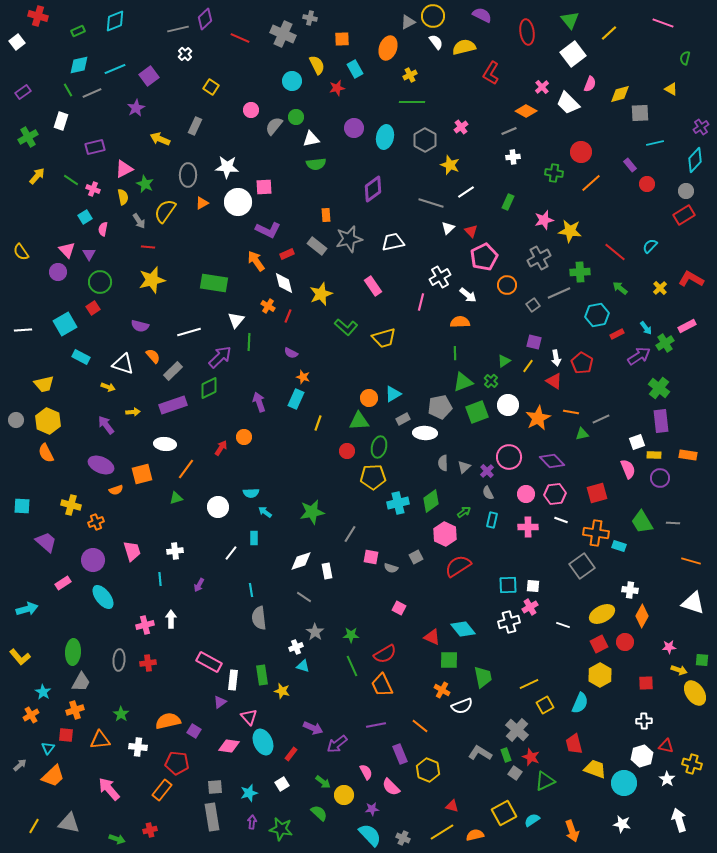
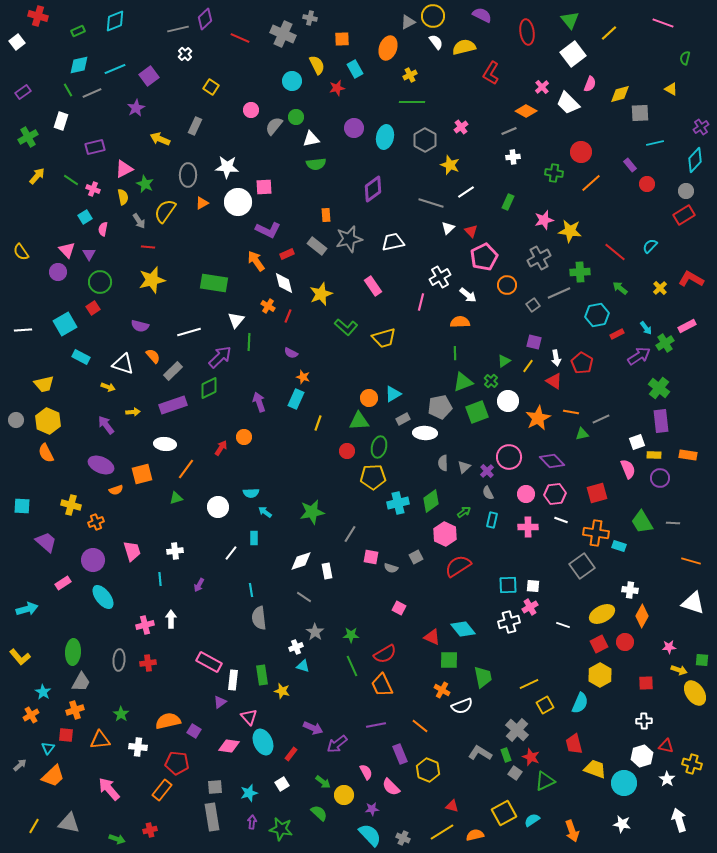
white circle at (508, 405): moved 4 px up
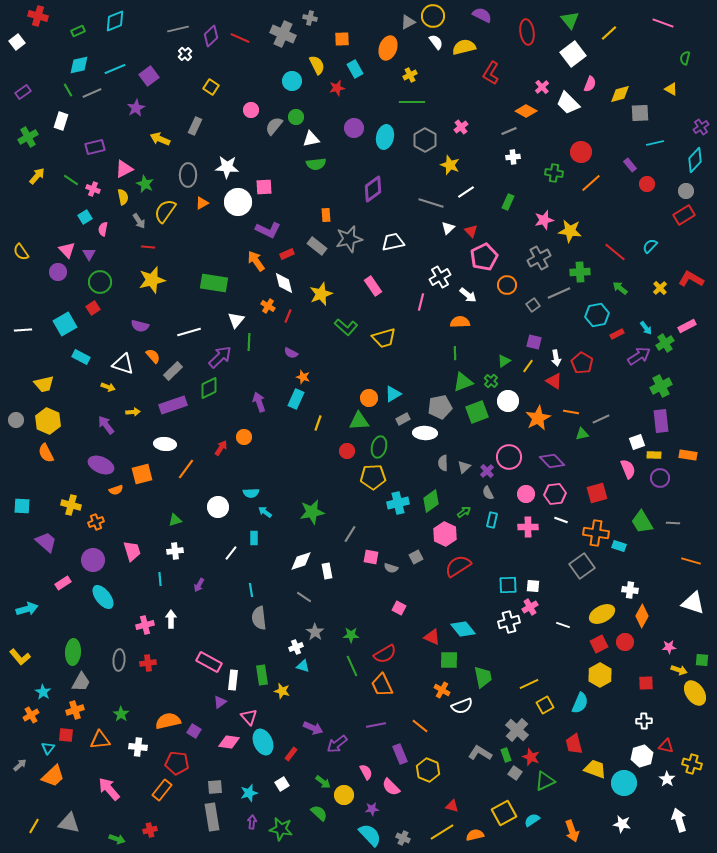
purple diamond at (205, 19): moved 6 px right, 17 px down
green cross at (659, 388): moved 2 px right, 2 px up; rotated 25 degrees clockwise
green triangle at (176, 498): moved 1 px left, 22 px down
pink diamond at (229, 746): moved 4 px up
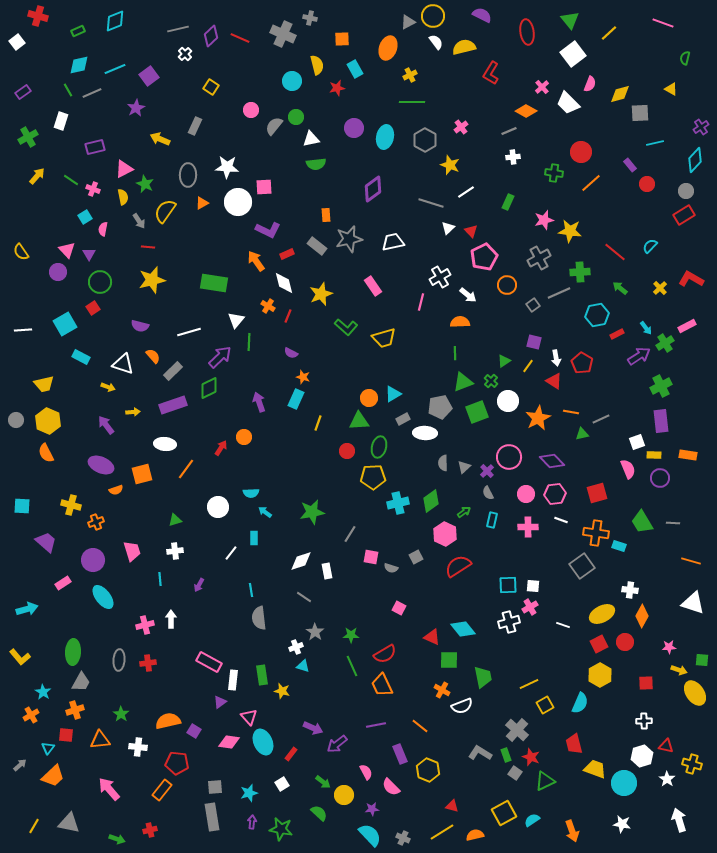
yellow semicircle at (317, 65): rotated 12 degrees clockwise
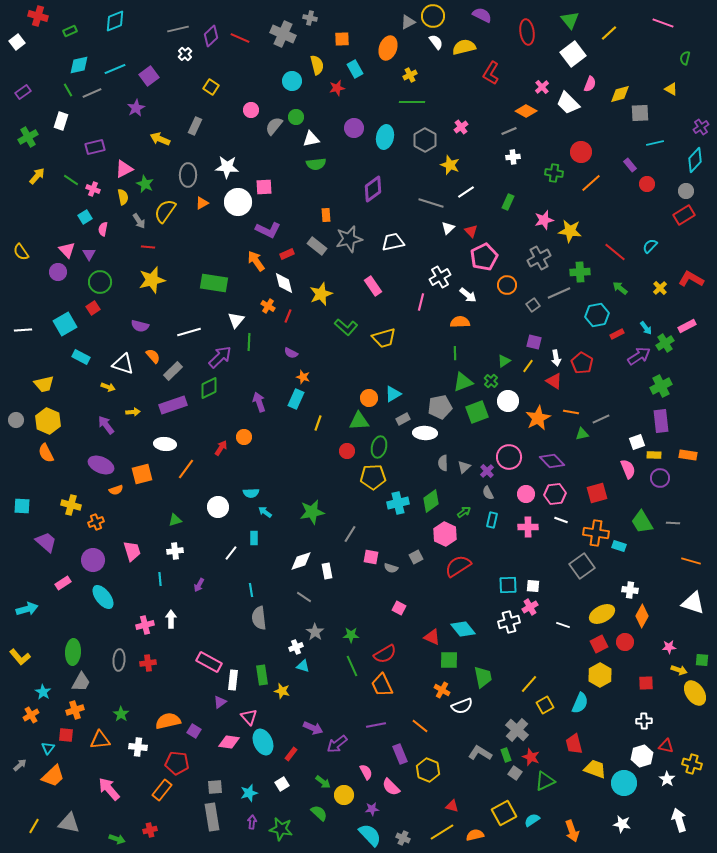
green rectangle at (78, 31): moved 8 px left
yellow line at (529, 684): rotated 24 degrees counterclockwise
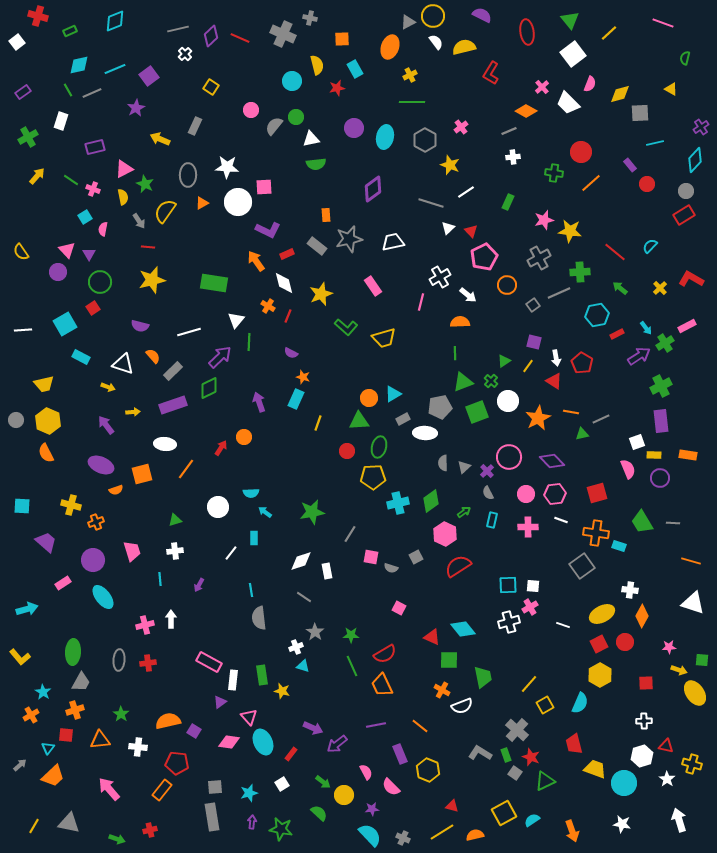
orange ellipse at (388, 48): moved 2 px right, 1 px up
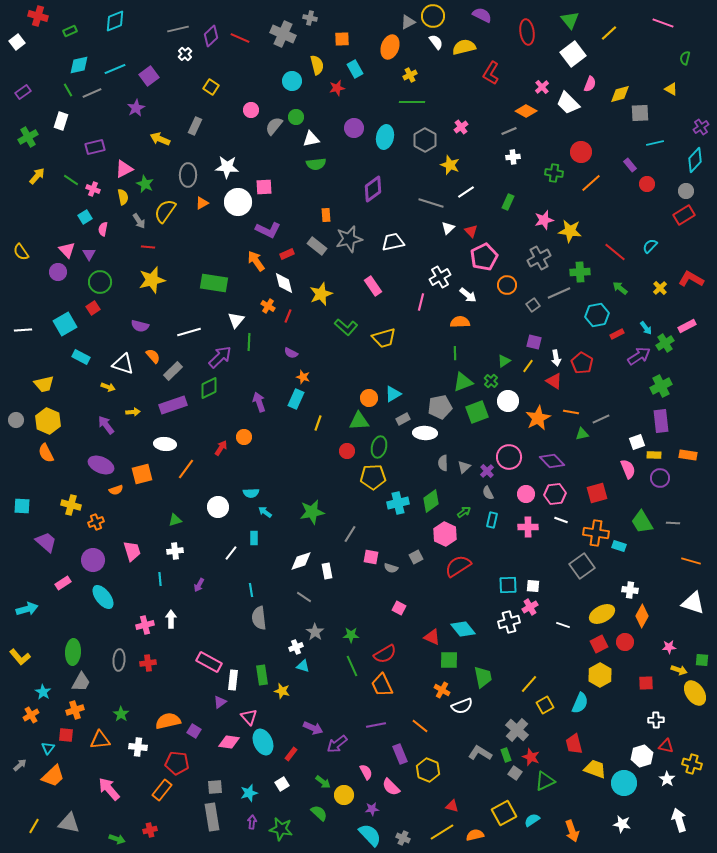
white cross at (644, 721): moved 12 px right, 1 px up
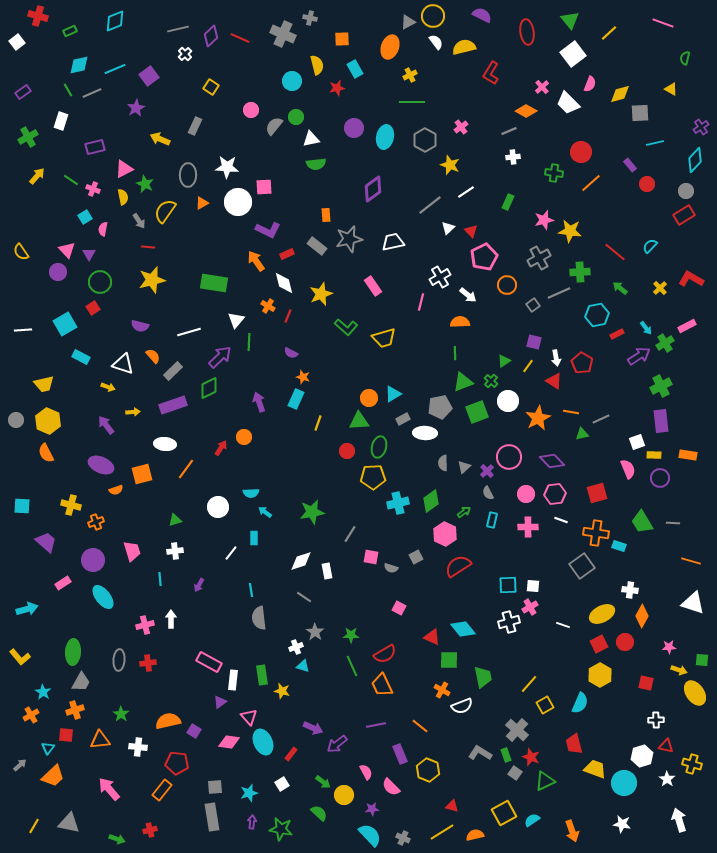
gray line at (431, 203): moved 1 px left, 2 px down; rotated 55 degrees counterclockwise
red square at (646, 683): rotated 14 degrees clockwise
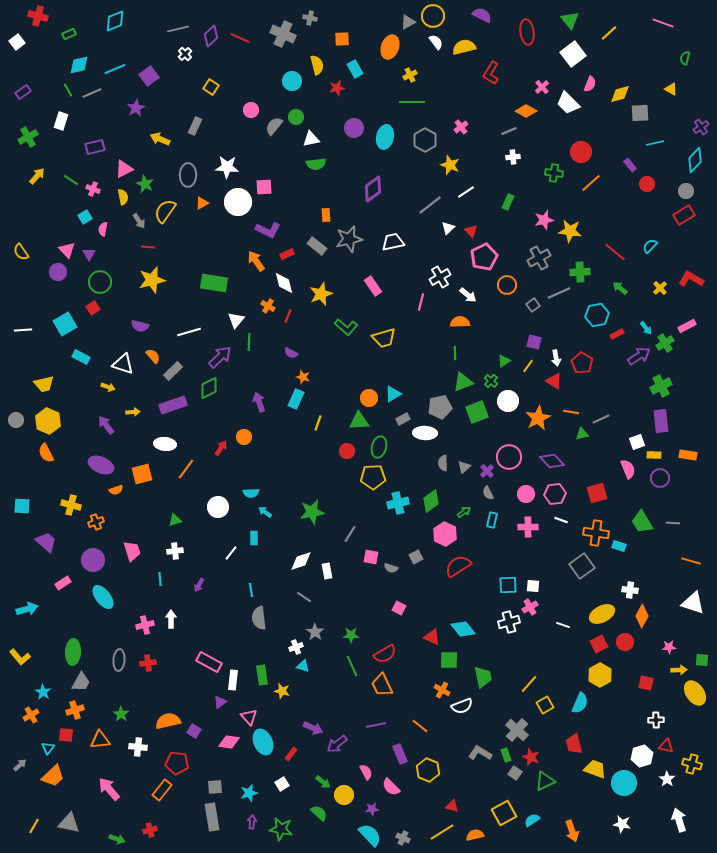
green rectangle at (70, 31): moved 1 px left, 3 px down
yellow arrow at (679, 670): rotated 21 degrees counterclockwise
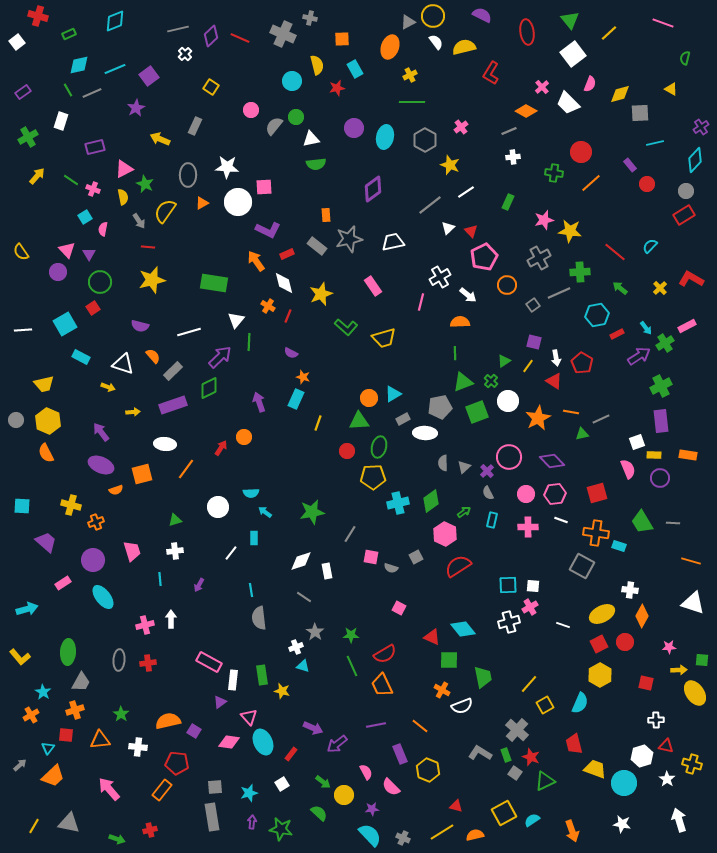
purple arrow at (106, 425): moved 5 px left, 7 px down
gray square at (582, 566): rotated 25 degrees counterclockwise
green ellipse at (73, 652): moved 5 px left
red triangle at (452, 806): moved 4 px right
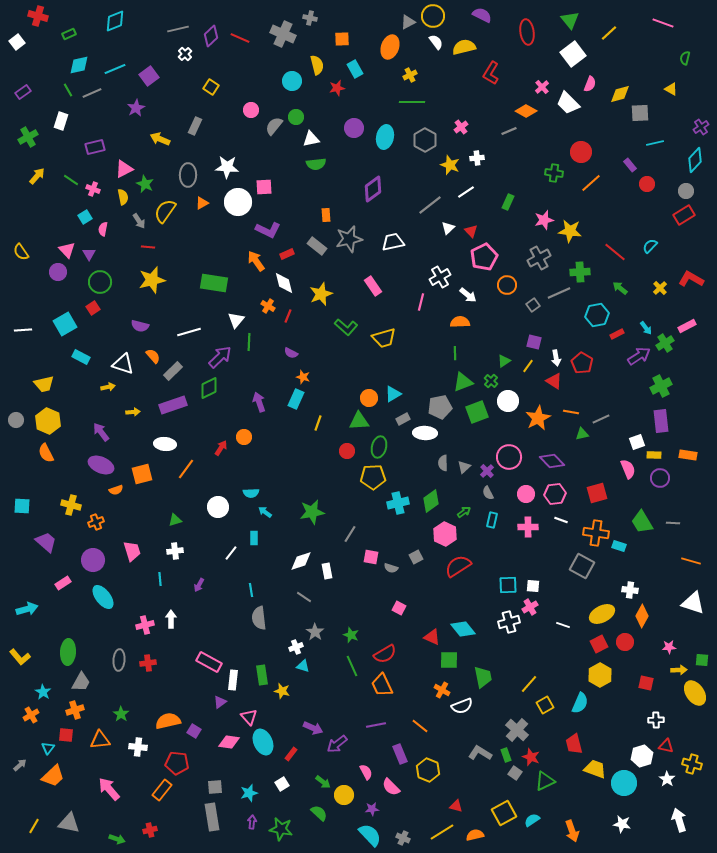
white cross at (513, 157): moved 36 px left, 1 px down
yellow arrow at (108, 387): rotated 32 degrees counterclockwise
green star at (351, 635): rotated 21 degrees clockwise
